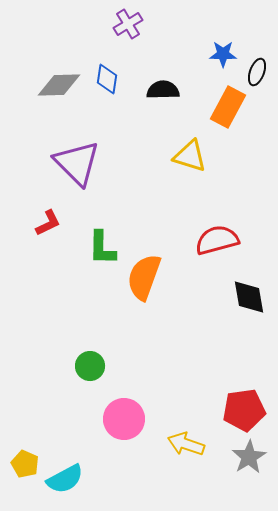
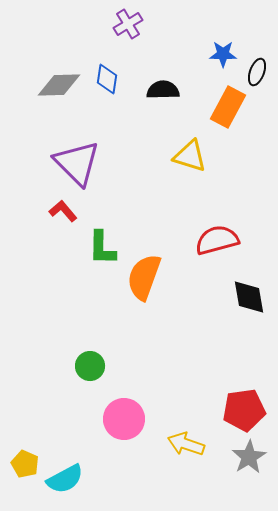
red L-shape: moved 15 px right, 12 px up; rotated 104 degrees counterclockwise
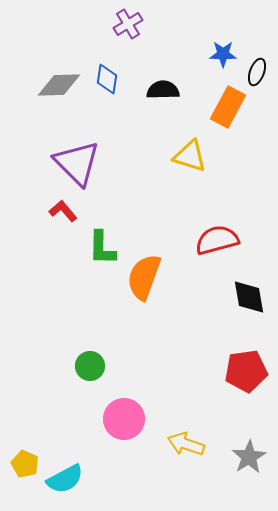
red pentagon: moved 2 px right, 39 px up
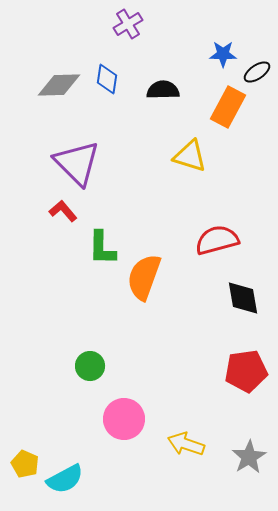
black ellipse: rotated 36 degrees clockwise
black diamond: moved 6 px left, 1 px down
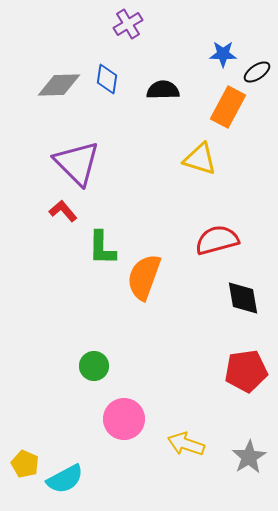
yellow triangle: moved 10 px right, 3 px down
green circle: moved 4 px right
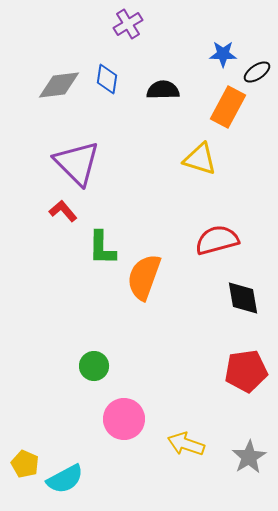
gray diamond: rotated 6 degrees counterclockwise
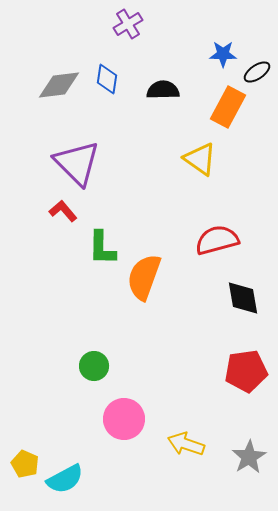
yellow triangle: rotated 18 degrees clockwise
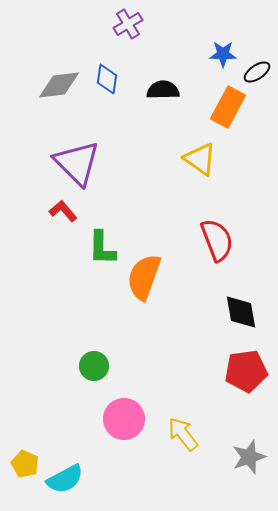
red semicircle: rotated 84 degrees clockwise
black diamond: moved 2 px left, 14 px down
yellow arrow: moved 3 px left, 10 px up; rotated 33 degrees clockwise
gray star: rotated 12 degrees clockwise
